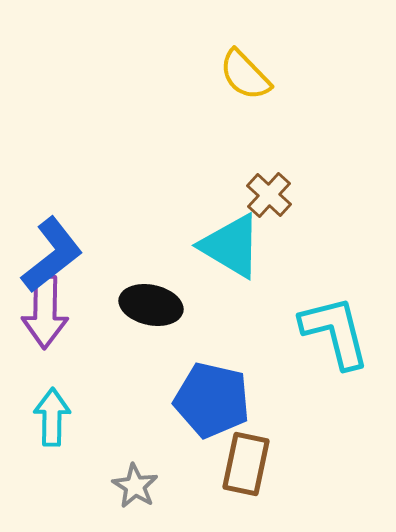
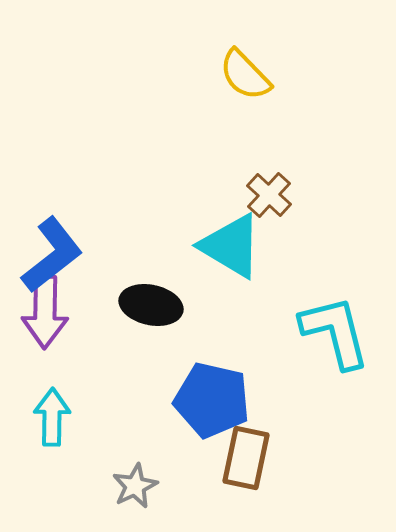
brown rectangle: moved 6 px up
gray star: rotated 15 degrees clockwise
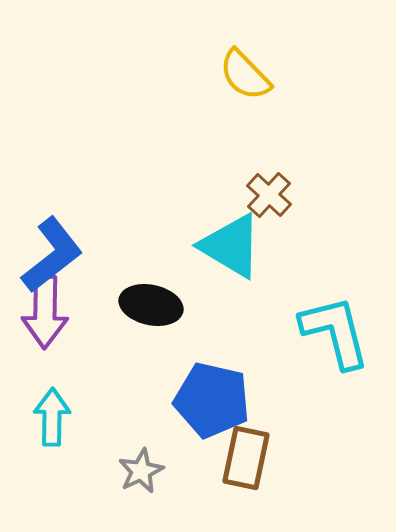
gray star: moved 6 px right, 15 px up
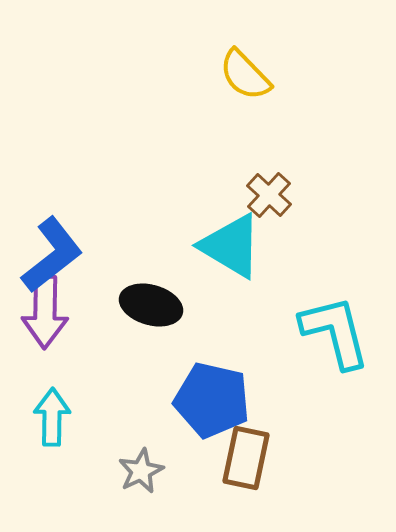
black ellipse: rotated 4 degrees clockwise
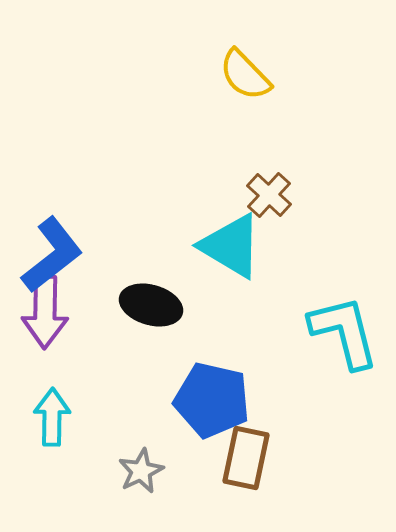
cyan L-shape: moved 9 px right
